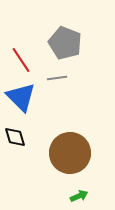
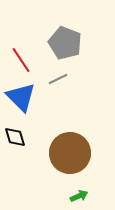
gray line: moved 1 px right, 1 px down; rotated 18 degrees counterclockwise
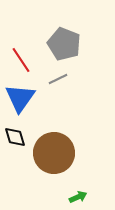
gray pentagon: moved 1 px left, 1 px down
blue triangle: moved 1 px left, 1 px down; rotated 20 degrees clockwise
brown circle: moved 16 px left
green arrow: moved 1 px left, 1 px down
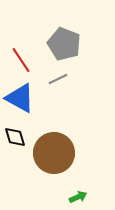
blue triangle: rotated 36 degrees counterclockwise
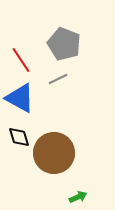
black diamond: moved 4 px right
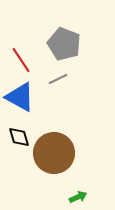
blue triangle: moved 1 px up
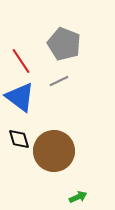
red line: moved 1 px down
gray line: moved 1 px right, 2 px down
blue triangle: rotated 8 degrees clockwise
black diamond: moved 2 px down
brown circle: moved 2 px up
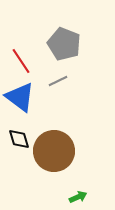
gray line: moved 1 px left
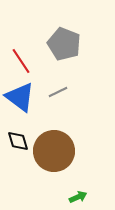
gray line: moved 11 px down
black diamond: moved 1 px left, 2 px down
